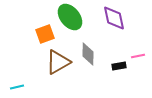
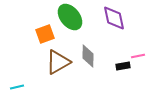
gray diamond: moved 2 px down
black rectangle: moved 4 px right
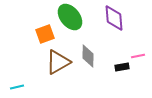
purple diamond: rotated 8 degrees clockwise
black rectangle: moved 1 px left, 1 px down
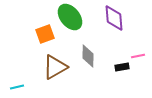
brown triangle: moved 3 px left, 5 px down
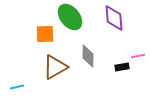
orange square: rotated 18 degrees clockwise
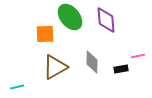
purple diamond: moved 8 px left, 2 px down
gray diamond: moved 4 px right, 6 px down
black rectangle: moved 1 px left, 2 px down
